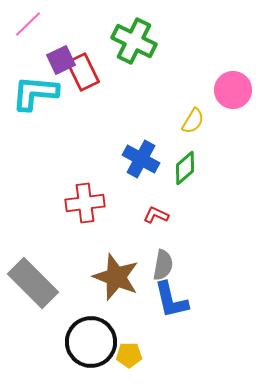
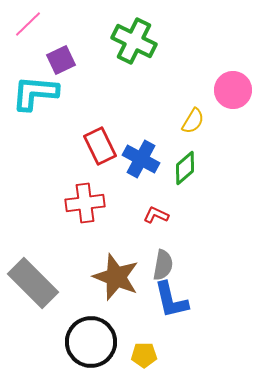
red rectangle: moved 17 px right, 74 px down
yellow pentagon: moved 15 px right
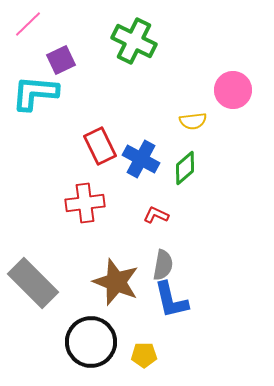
yellow semicircle: rotated 52 degrees clockwise
brown star: moved 5 px down
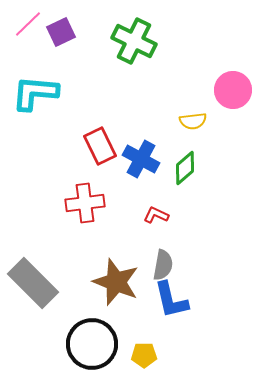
purple square: moved 28 px up
black circle: moved 1 px right, 2 px down
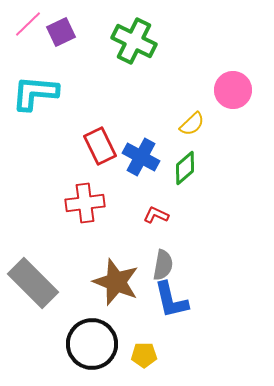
yellow semicircle: moved 1 px left, 3 px down; rotated 36 degrees counterclockwise
blue cross: moved 2 px up
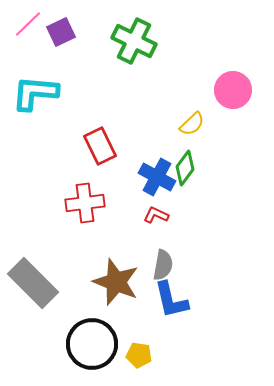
blue cross: moved 16 px right, 20 px down
green diamond: rotated 12 degrees counterclockwise
yellow pentagon: moved 5 px left; rotated 10 degrees clockwise
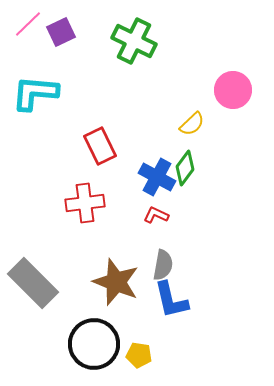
black circle: moved 2 px right
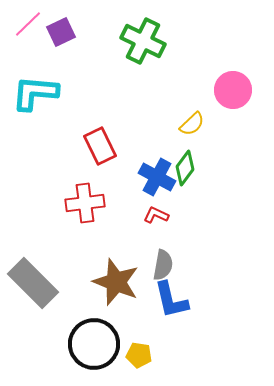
green cross: moved 9 px right
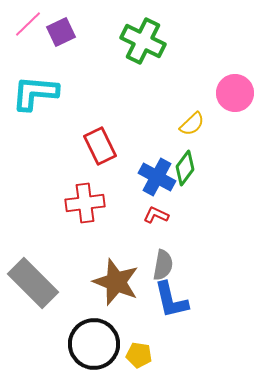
pink circle: moved 2 px right, 3 px down
